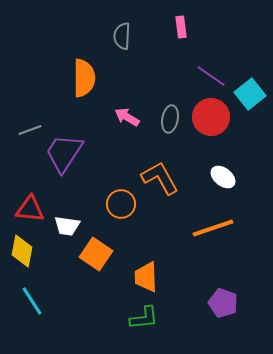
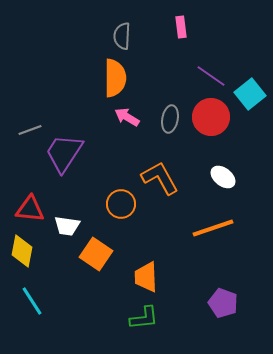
orange semicircle: moved 31 px right
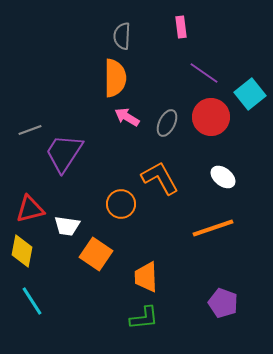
purple line: moved 7 px left, 3 px up
gray ellipse: moved 3 px left, 4 px down; rotated 16 degrees clockwise
red triangle: rotated 20 degrees counterclockwise
